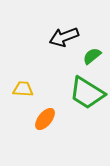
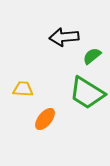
black arrow: rotated 16 degrees clockwise
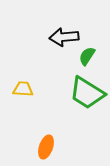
green semicircle: moved 5 px left; rotated 18 degrees counterclockwise
orange ellipse: moved 1 px right, 28 px down; rotated 20 degrees counterclockwise
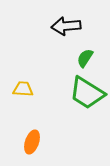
black arrow: moved 2 px right, 11 px up
green semicircle: moved 2 px left, 2 px down
orange ellipse: moved 14 px left, 5 px up
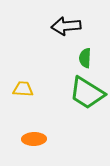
green semicircle: rotated 30 degrees counterclockwise
orange ellipse: moved 2 px right, 3 px up; rotated 70 degrees clockwise
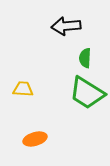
orange ellipse: moved 1 px right; rotated 15 degrees counterclockwise
